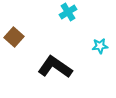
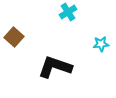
cyan star: moved 1 px right, 2 px up
black L-shape: rotated 16 degrees counterclockwise
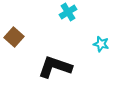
cyan star: rotated 21 degrees clockwise
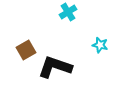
brown square: moved 12 px right, 13 px down; rotated 18 degrees clockwise
cyan star: moved 1 px left, 1 px down
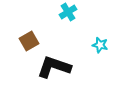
brown square: moved 3 px right, 9 px up
black L-shape: moved 1 px left
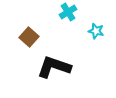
brown square: moved 4 px up; rotated 18 degrees counterclockwise
cyan star: moved 4 px left, 14 px up
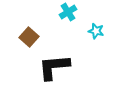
black L-shape: rotated 24 degrees counterclockwise
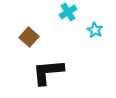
cyan star: moved 1 px left, 1 px up; rotated 14 degrees clockwise
black L-shape: moved 6 px left, 5 px down
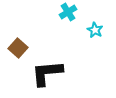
brown square: moved 11 px left, 11 px down
black L-shape: moved 1 px left, 1 px down
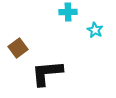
cyan cross: rotated 30 degrees clockwise
brown square: rotated 12 degrees clockwise
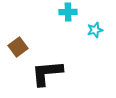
cyan star: rotated 28 degrees clockwise
brown square: moved 1 px up
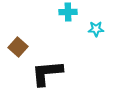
cyan star: moved 1 px right, 1 px up; rotated 14 degrees clockwise
brown square: rotated 12 degrees counterclockwise
